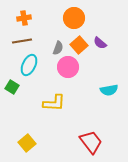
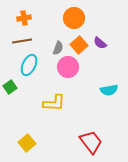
green square: moved 2 px left; rotated 24 degrees clockwise
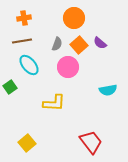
gray semicircle: moved 1 px left, 4 px up
cyan ellipse: rotated 65 degrees counterclockwise
cyan semicircle: moved 1 px left
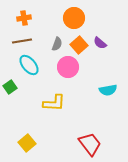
red trapezoid: moved 1 px left, 2 px down
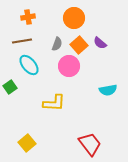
orange cross: moved 4 px right, 1 px up
pink circle: moved 1 px right, 1 px up
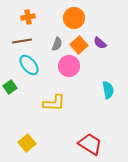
cyan semicircle: rotated 90 degrees counterclockwise
red trapezoid: rotated 20 degrees counterclockwise
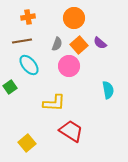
red trapezoid: moved 19 px left, 13 px up
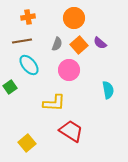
pink circle: moved 4 px down
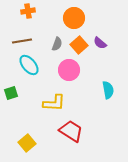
orange cross: moved 6 px up
green square: moved 1 px right, 6 px down; rotated 16 degrees clockwise
